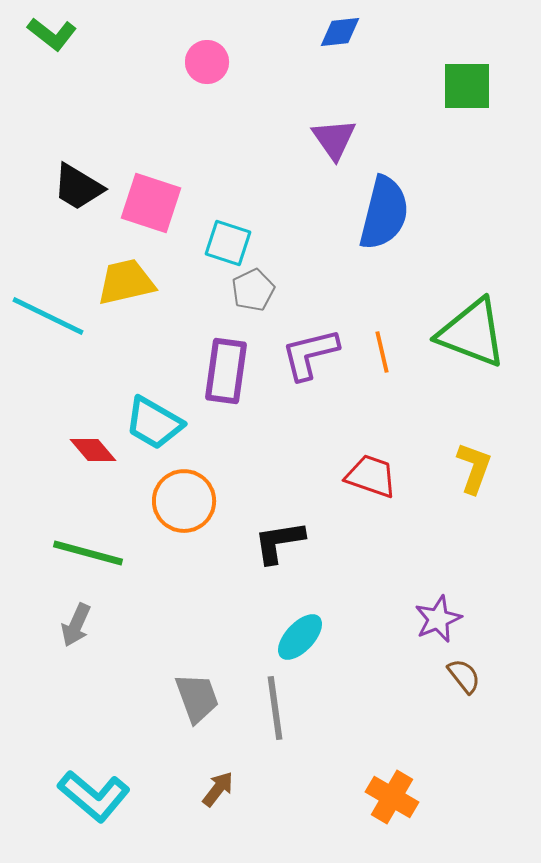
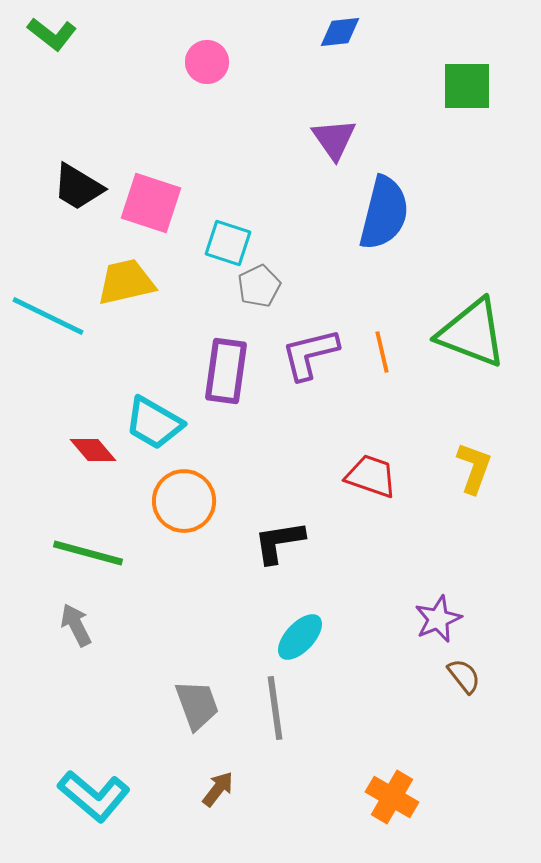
gray pentagon: moved 6 px right, 4 px up
gray arrow: rotated 129 degrees clockwise
gray trapezoid: moved 7 px down
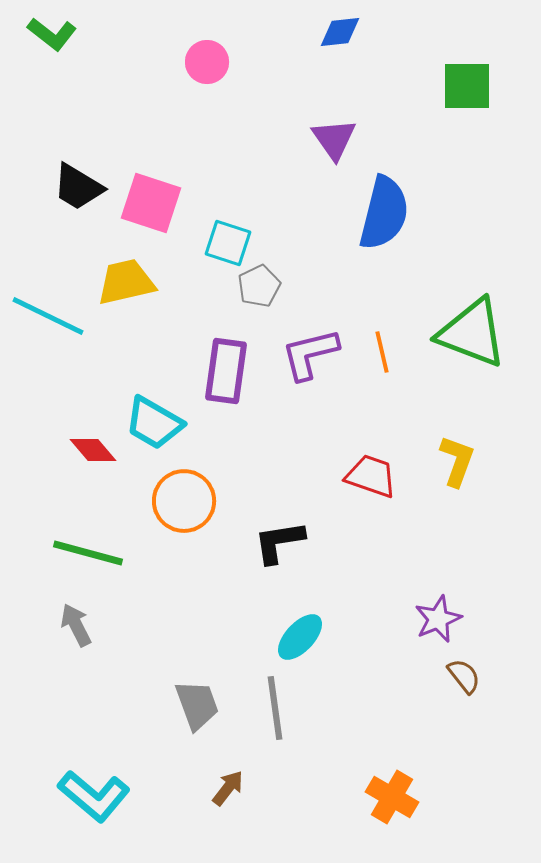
yellow L-shape: moved 17 px left, 7 px up
brown arrow: moved 10 px right, 1 px up
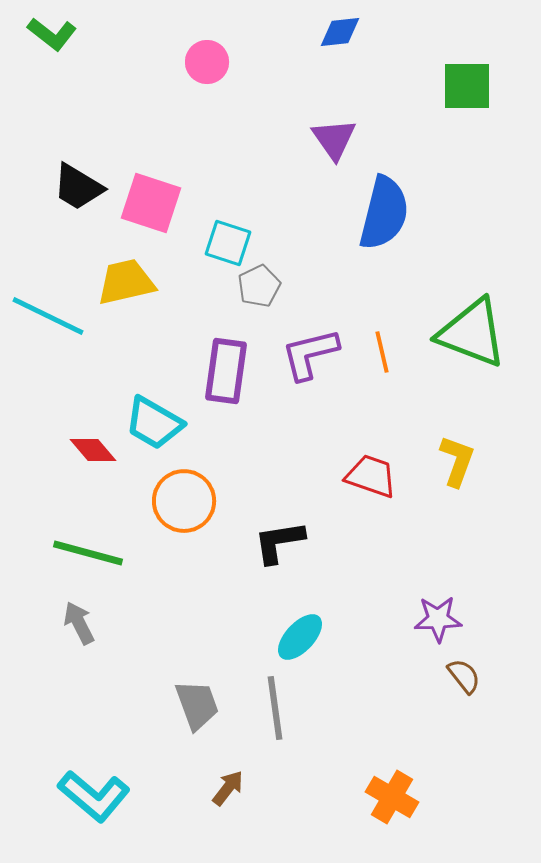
purple star: rotated 21 degrees clockwise
gray arrow: moved 3 px right, 2 px up
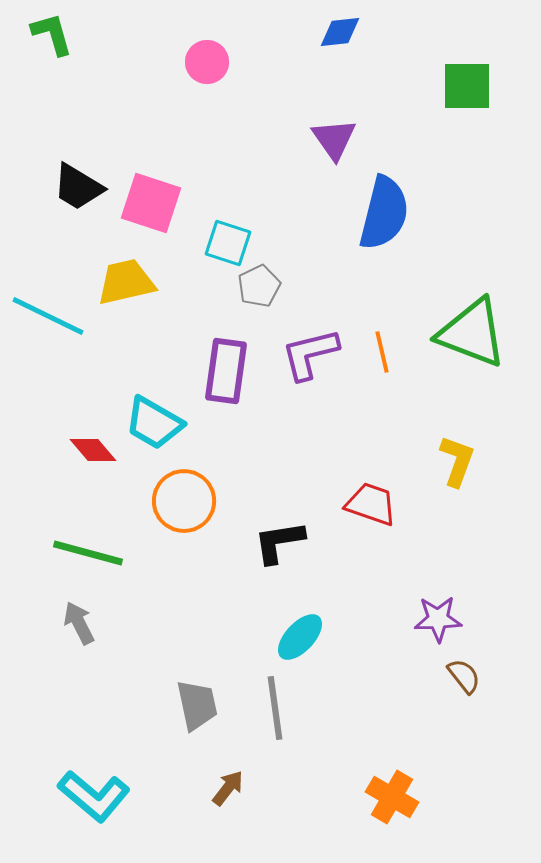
green L-shape: rotated 144 degrees counterclockwise
red trapezoid: moved 28 px down
gray trapezoid: rotated 8 degrees clockwise
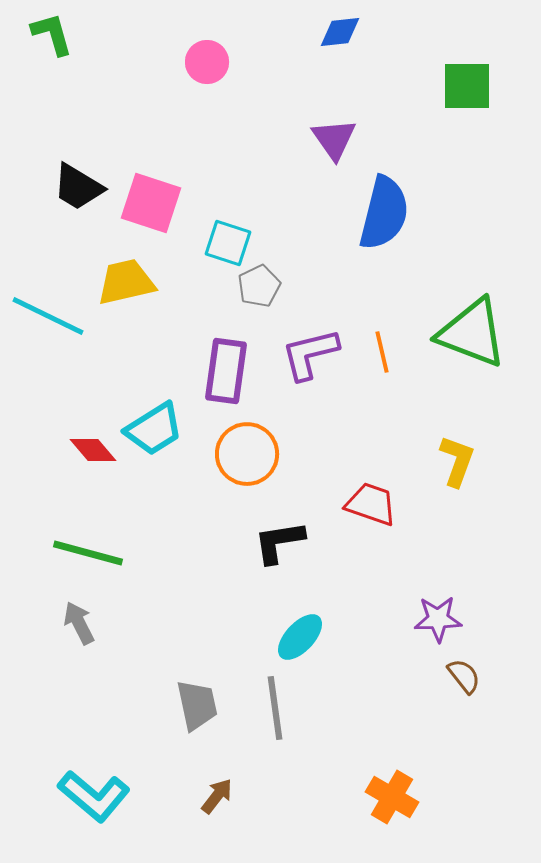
cyan trapezoid: moved 6 px down; rotated 62 degrees counterclockwise
orange circle: moved 63 px right, 47 px up
brown arrow: moved 11 px left, 8 px down
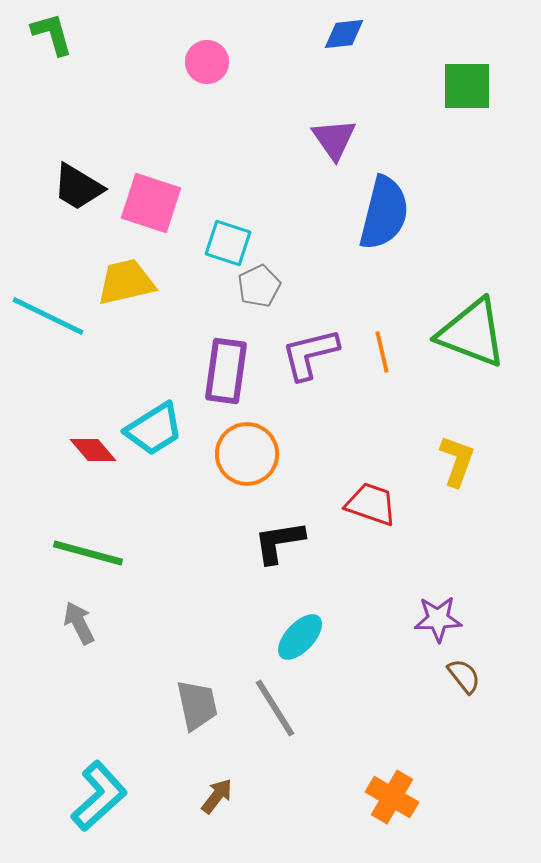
blue diamond: moved 4 px right, 2 px down
gray line: rotated 24 degrees counterclockwise
cyan L-shape: moved 5 px right; rotated 82 degrees counterclockwise
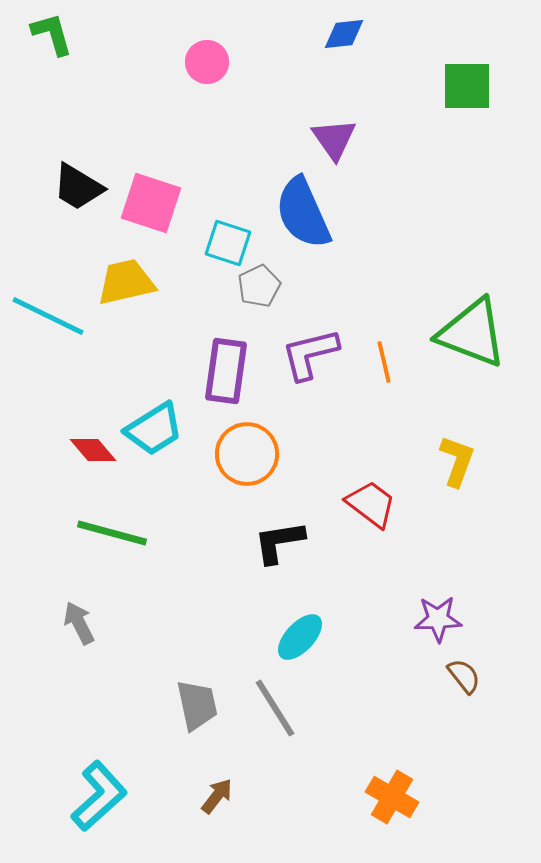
blue semicircle: moved 81 px left; rotated 142 degrees clockwise
orange line: moved 2 px right, 10 px down
red trapezoid: rotated 18 degrees clockwise
green line: moved 24 px right, 20 px up
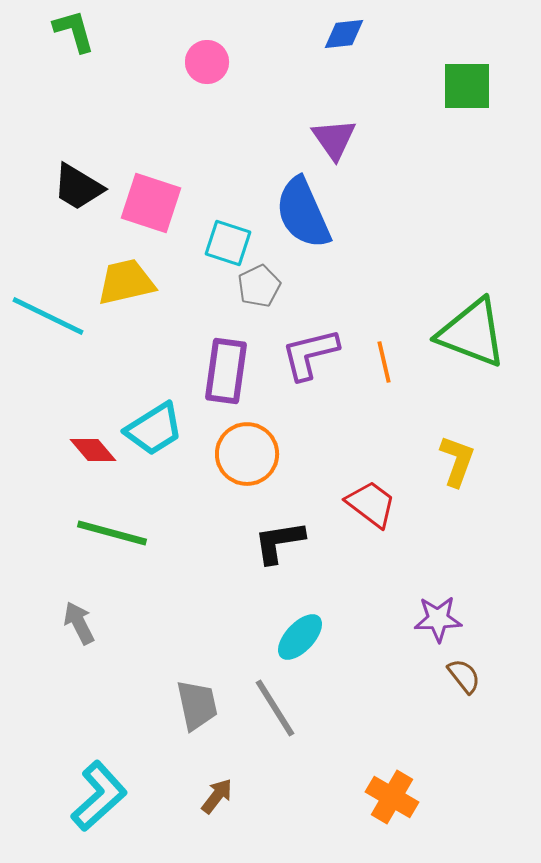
green L-shape: moved 22 px right, 3 px up
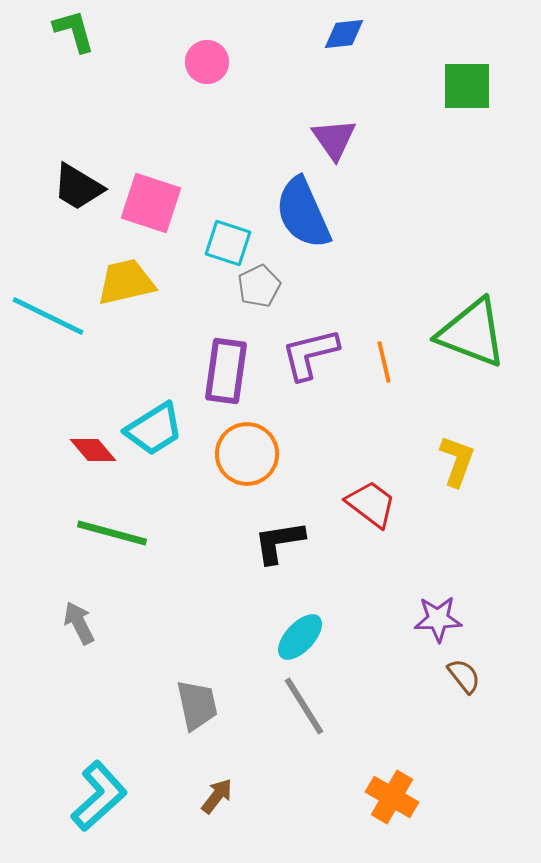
gray line: moved 29 px right, 2 px up
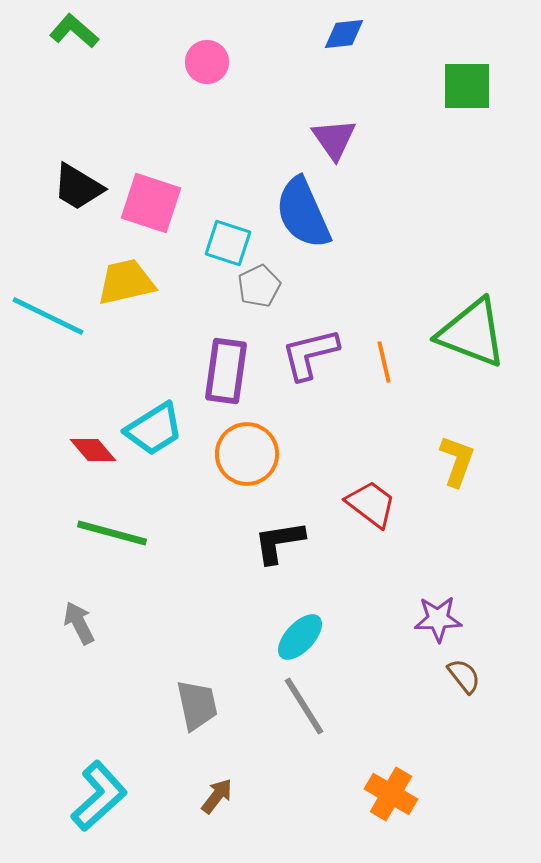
green L-shape: rotated 33 degrees counterclockwise
orange cross: moved 1 px left, 3 px up
